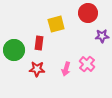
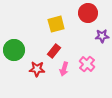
red rectangle: moved 15 px right, 8 px down; rotated 32 degrees clockwise
pink arrow: moved 2 px left
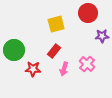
red star: moved 4 px left
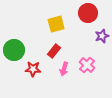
purple star: rotated 16 degrees counterclockwise
pink cross: moved 1 px down
